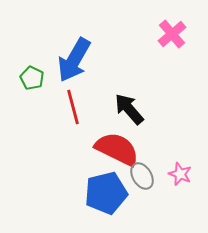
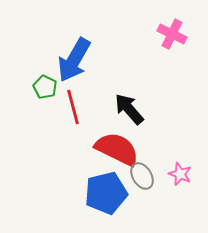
pink cross: rotated 24 degrees counterclockwise
green pentagon: moved 13 px right, 9 px down
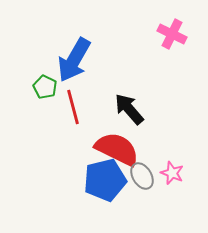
pink star: moved 8 px left, 1 px up
blue pentagon: moved 1 px left, 13 px up
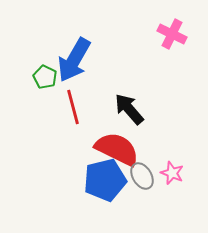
green pentagon: moved 10 px up
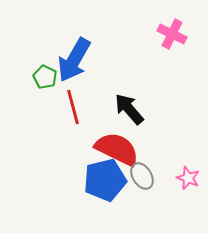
pink star: moved 16 px right, 5 px down
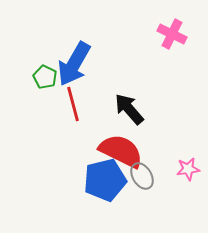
blue arrow: moved 4 px down
red line: moved 3 px up
red semicircle: moved 4 px right, 2 px down
pink star: moved 9 px up; rotated 30 degrees counterclockwise
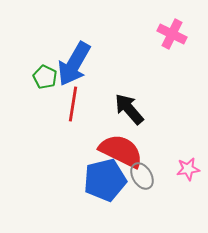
red line: rotated 24 degrees clockwise
